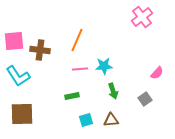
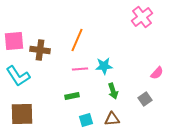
brown triangle: moved 1 px right, 1 px up
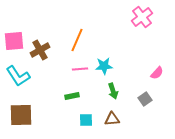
brown cross: rotated 36 degrees counterclockwise
brown square: moved 1 px left, 1 px down
cyan square: rotated 16 degrees clockwise
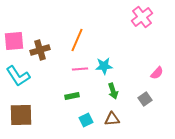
brown cross: rotated 12 degrees clockwise
cyan square: rotated 24 degrees counterclockwise
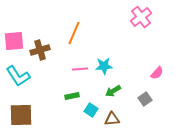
pink cross: moved 1 px left
orange line: moved 3 px left, 7 px up
green arrow: rotated 77 degrees clockwise
cyan square: moved 5 px right, 10 px up; rotated 32 degrees counterclockwise
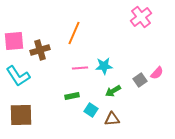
pink line: moved 1 px up
gray square: moved 5 px left, 19 px up
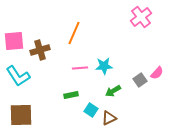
green rectangle: moved 1 px left, 1 px up
brown triangle: moved 3 px left, 1 px up; rotated 21 degrees counterclockwise
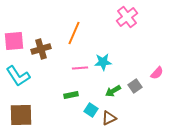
pink cross: moved 14 px left
brown cross: moved 1 px right, 1 px up
cyan star: moved 1 px left, 4 px up
gray square: moved 5 px left, 6 px down
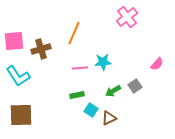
pink semicircle: moved 9 px up
green rectangle: moved 6 px right
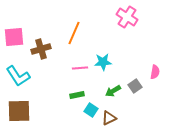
pink cross: rotated 20 degrees counterclockwise
pink square: moved 4 px up
pink semicircle: moved 2 px left, 8 px down; rotated 32 degrees counterclockwise
brown square: moved 2 px left, 4 px up
